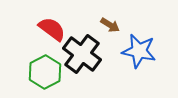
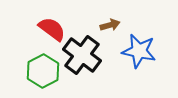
brown arrow: rotated 48 degrees counterclockwise
black cross: moved 1 px down
green hexagon: moved 2 px left, 1 px up
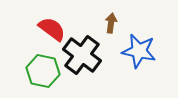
brown arrow: moved 1 px right, 2 px up; rotated 66 degrees counterclockwise
green hexagon: rotated 20 degrees counterclockwise
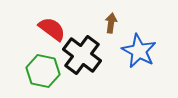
blue star: rotated 16 degrees clockwise
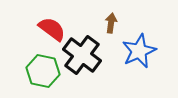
blue star: rotated 20 degrees clockwise
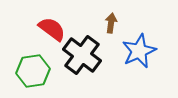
green hexagon: moved 10 px left; rotated 20 degrees counterclockwise
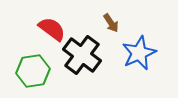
brown arrow: rotated 138 degrees clockwise
blue star: moved 2 px down
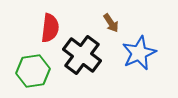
red semicircle: moved 2 px left, 1 px up; rotated 60 degrees clockwise
